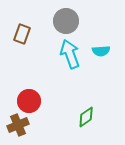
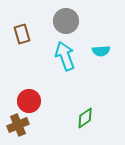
brown rectangle: rotated 36 degrees counterclockwise
cyan arrow: moved 5 px left, 2 px down
green diamond: moved 1 px left, 1 px down
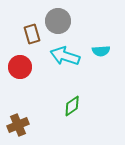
gray circle: moved 8 px left
brown rectangle: moved 10 px right
cyan arrow: rotated 52 degrees counterclockwise
red circle: moved 9 px left, 34 px up
green diamond: moved 13 px left, 12 px up
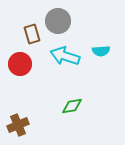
red circle: moved 3 px up
green diamond: rotated 25 degrees clockwise
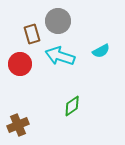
cyan semicircle: rotated 24 degrees counterclockwise
cyan arrow: moved 5 px left
green diamond: rotated 25 degrees counterclockwise
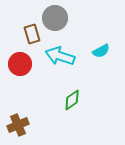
gray circle: moved 3 px left, 3 px up
green diamond: moved 6 px up
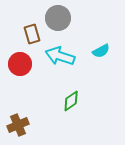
gray circle: moved 3 px right
green diamond: moved 1 px left, 1 px down
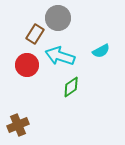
brown rectangle: moved 3 px right; rotated 48 degrees clockwise
red circle: moved 7 px right, 1 px down
green diamond: moved 14 px up
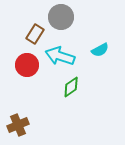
gray circle: moved 3 px right, 1 px up
cyan semicircle: moved 1 px left, 1 px up
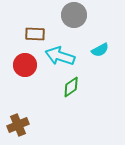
gray circle: moved 13 px right, 2 px up
brown rectangle: rotated 60 degrees clockwise
red circle: moved 2 px left
